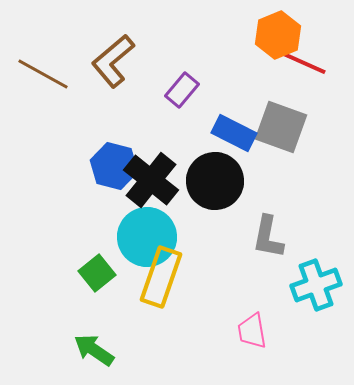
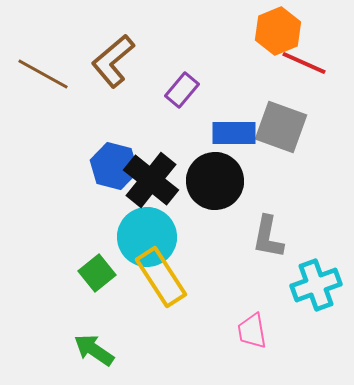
orange hexagon: moved 4 px up
blue rectangle: rotated 27 degrees counterclockwise
yellow rectangle: rotated 52 degrees counterclockwise
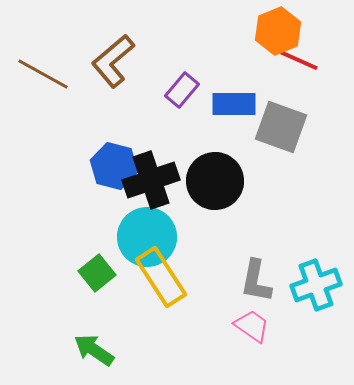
red line: moved 8 px left, 4 px up
blue rectangle: moved 29 px up
black cross: rotated 32 degrees clockwise
gray L-shape: moved 12 px left, 44 px down
pink trapezoid: moved 5 px up; rotated 135 degrees clockwise
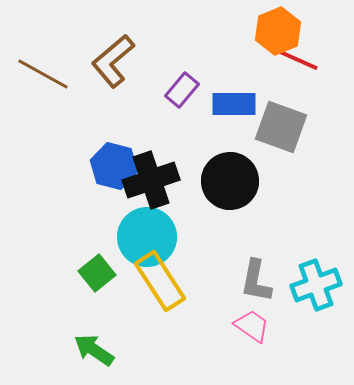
black circle: moved 15 px right
yellow rectangle: moved 1 px left, 4 px down
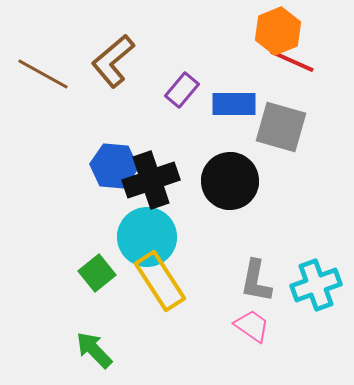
red line: moved 4 px left, 2 px down
gray square: rotated 4 degrees counterclockwise
blue hexagon: rotated 9 degrees counterclockwise
green arrow: rotated 12 degrees clockwise
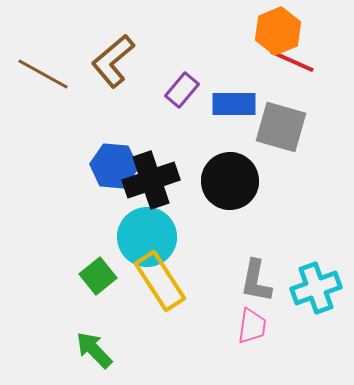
green square: moved 1 px right, 3 px down
cyan cross: moved 3 px down
pink trapezoid: rotated 63 degrees clockwise
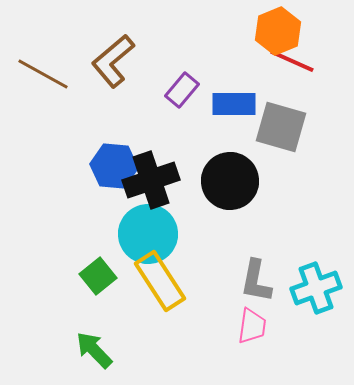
cyan circle: moved 1 px right, 3 px up
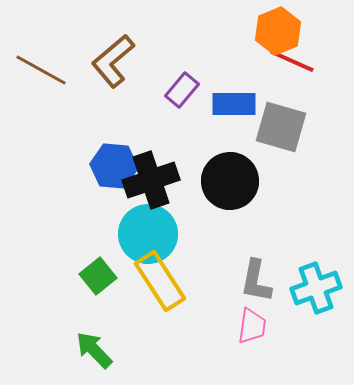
brown line: moved 2 px left, 4 px up
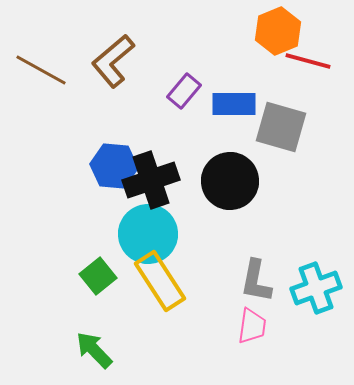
red line: moved 16 px right; rotated 9 degrees counterclockwise
purple rectangle: moved 2 px right, 1 px down
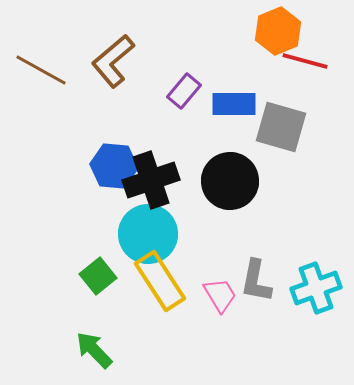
red line: moved 3 px left
pink trapezoid: moved 32 px left, 31 px up; rotated 39 degrees counterclockwise
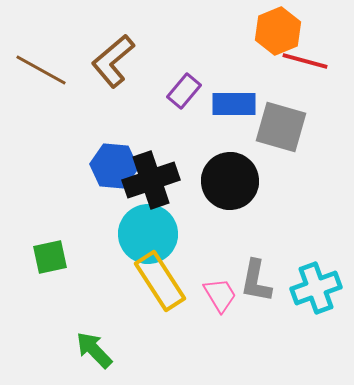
green square: moved 48 px left, 19 px up; rotated 27 degrees clockwise
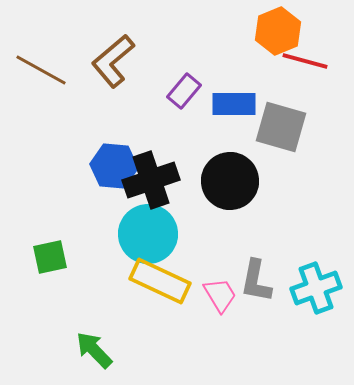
yellow rectangle: rotated 32 degrees counterclockwise
